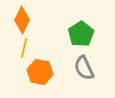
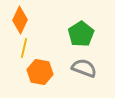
orange diamond: moved 2 px left
gray semicircle: rotated 135 degrees clockwise
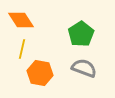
orange diamond: moved 1 px right; rotated 60 degrees counterclockwise
yellow line: moved 2 px left, 1 px down
orange hexagon: moved 1 px down
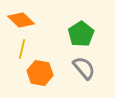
orange diamond: rotated 12 degrees counterclockwise
gray semicircle: rotated 30 degrees clockwise
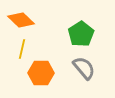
orange hexagon: moved 1 px right; rotated 10 degrees counterclockwise
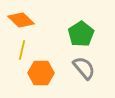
yellow line: moved 1 px down
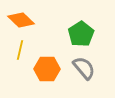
yellow line: moved 2 px left
orange hexagon: moved 6 px right, 4 px up
